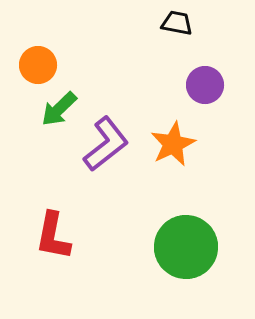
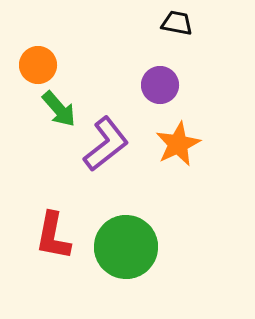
purple circle: moved 45 px left
green arrow: rotated 87 degrees counterclockwise
orange star: moved 5 px right
green circle: moved 60 px left
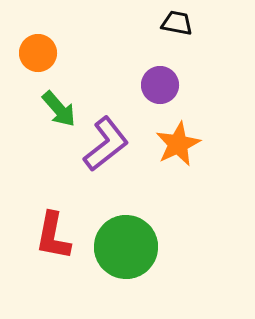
orange circle: moved 12 px up
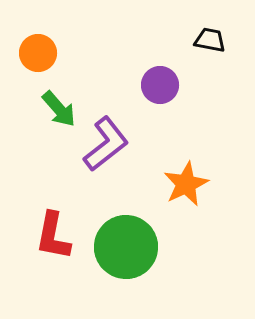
black trapezoid: moved 33 px right, 17 px down
orange star: moved 8 px right, 40 px down
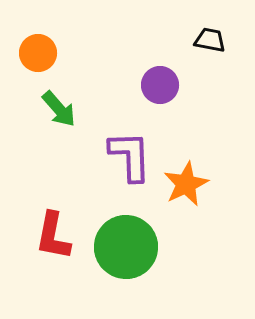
purple L-shape: moved 24 px right, 12 px down; rotated 54 degrees counterclockwise
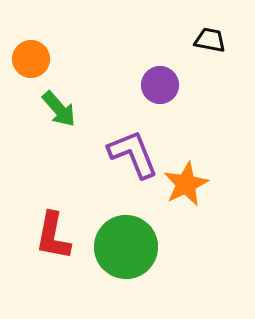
orange circle: moved 7 px left, 6 px down
purple L-shape: moved 3 px right, 2 px up; rotated 20 degrees counterclockwise
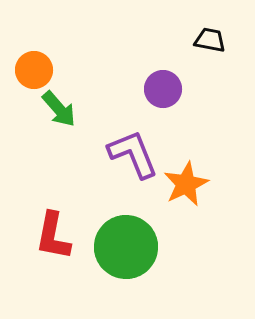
orange circle: moved 3 px right, 11 px down
purple circle: moved 3 px right, 4 px down
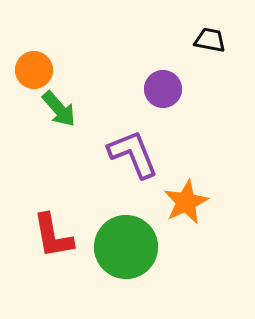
orange star: moved 18 px down
red L-shape: rotated 21 degrees counterclockwise
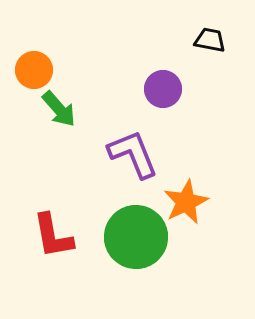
green circle: moved 10 px right, 10 px up
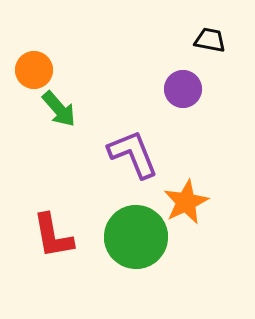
purple circle: moved 20 px right
